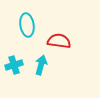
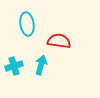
cyan ellipse: moved 1 px up
cyan cross: moved 1 px down
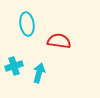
cyan arrow: moved 2 px left, 8 px down
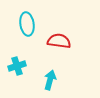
cyan cross: moved 3 px right
cyan arrow: moved 11 px right, 7 px down
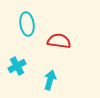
cyan cross: rotated 12 degrees counterclockwise
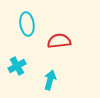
red semicircle: rotated 15 degrees counterclockwise
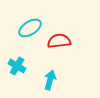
cyan ellipse: moved 3 px right, 4 px down; rotated 65 degrees clockwise
cyan cross: rotated 30 degrees counterclockwise
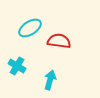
red semicircle: rotated 15 degrees clockwise
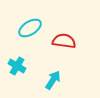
red semicircle: moved 5 px right
cyan arrow: moved 3 px right; rotated 18 degrees clockwise
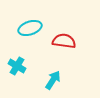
cyan ellipse: rotated 15 degrees clockwise
